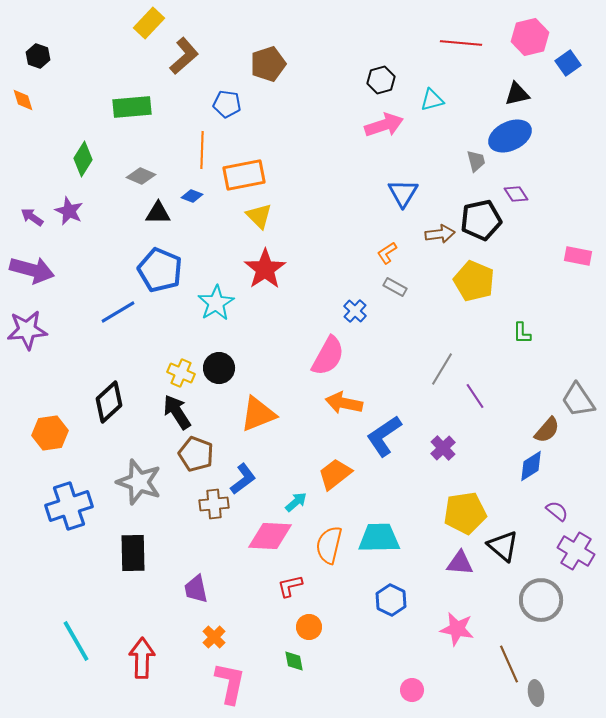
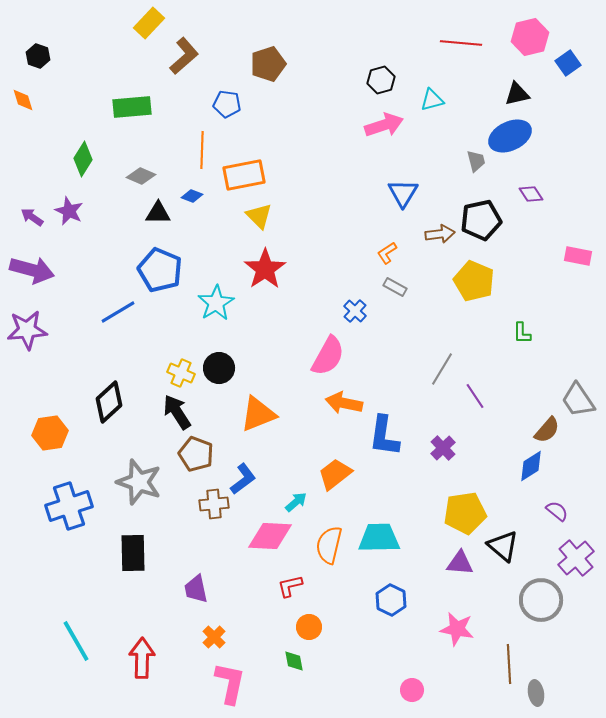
purple diamond at (516, 194): moved 15 px right
blue L-shape at (384, 436): rotated 48 degrees counterclockwise
purple cross at (576, 551): moved 7 px down; rotated 18 degrees clockwise
brown line at (509, 664): rotated 21 degrees clockwise
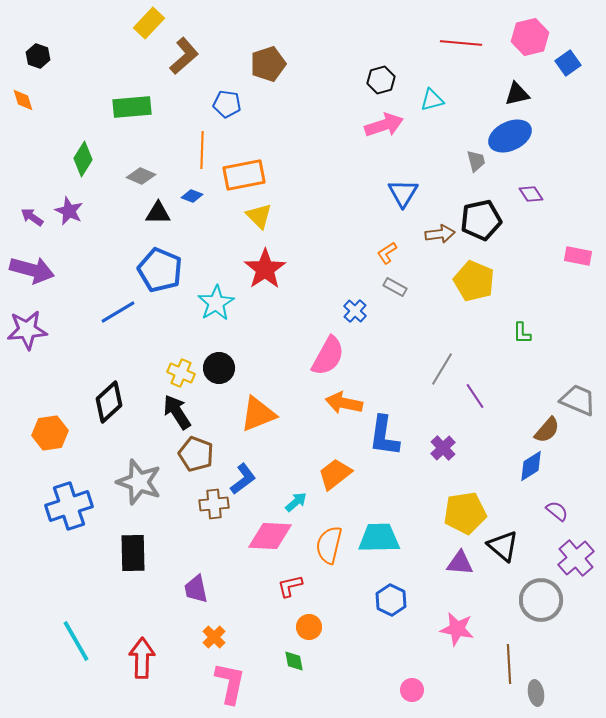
gray trapezoid at (578, 400): rotated 147 degrees clockwise
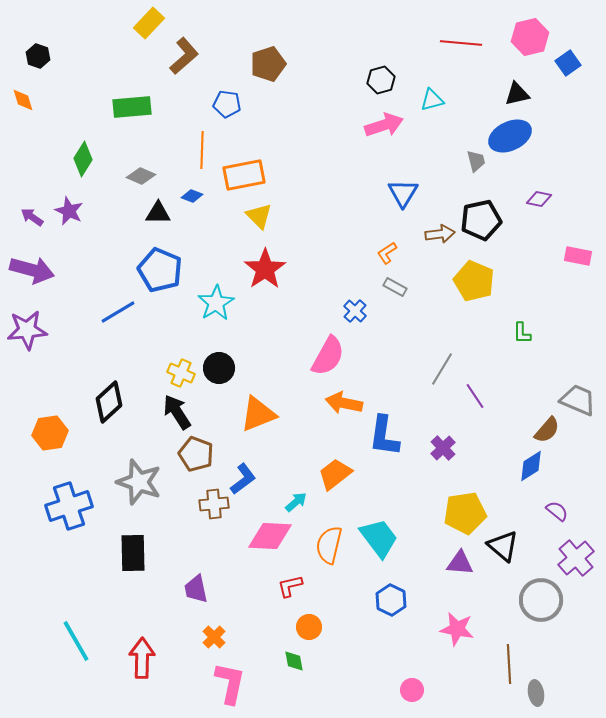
purple diamond at (531, 194): moved 8 px right, 5 px down; rotated 45 degrees counterclockwise
cyan trapezoid at (379, 538): rotated 54 degrees clockwise
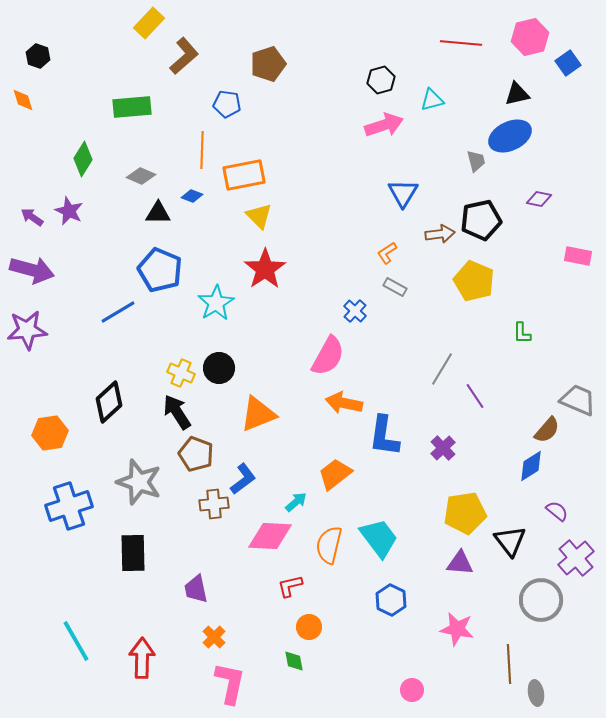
black triangle at (503, 546): moved 7 px right, 5 px up; rotated 12 degrees clockwise
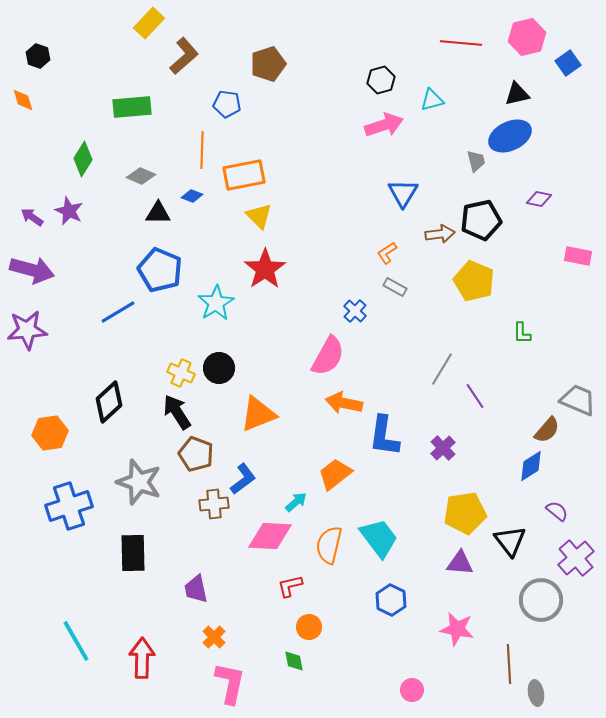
pink hexagon at (530, 37): moved 3 px left
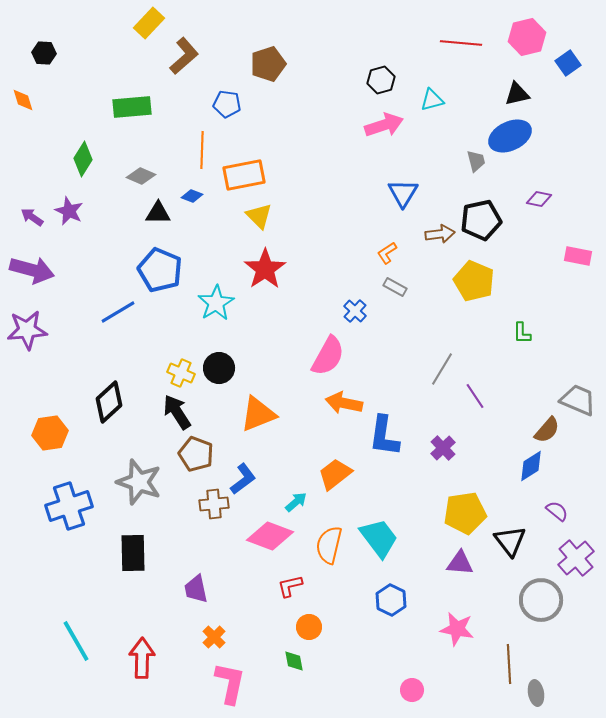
black hexagon at (38, 56): moved 6 px right, 3 px up; rotated 15 degrees counterclockwise
pink diamond at (270, 536): rotated 18 degrees clockwise
